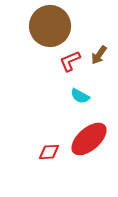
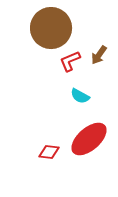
brown circle: moved 1 px right, 2 px down
red diamond: rotated 10 degrees clockwise
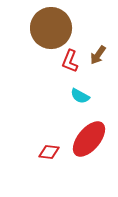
brown arrow: moved 1 px left
red L-shape: rotated 45 degrees counterclockwise
red ellipse: rotated 9 degrees counterclockwise
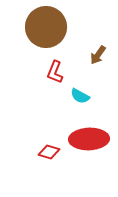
brown circle: moved 5 px left, 1 px up
red L-shape: moved 15 px left, 11 px down
red ellipse: rotated 48 degrees clockwise
red diamond: rotated 10 degrees clockwise
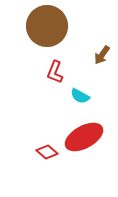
brown circle: moved 1 px right, 1 px up
brown arrow: moved 4 px right
red ellipse: moved 5 px left, 2 px up; rotated 27 degrees counterclockwise
red diamond: moved 2 px left; rotated 25 degrees clockwise
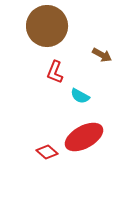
brown arrow: rotated 96 degrees counterclockwise
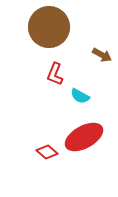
brown circle: moved 2 px right, 1 px down
red L-shape: moved 2 px down
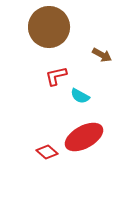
red L-shape: moved 1 px right, 2 px down; rotated 55 degrees clockwise
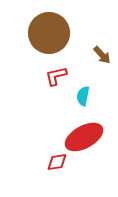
brown circle: moved 6 px down
brown arrow: rotated 18 degrees clockwise
cyan semicircle: moved 3 px right; rotated 72 degrees clockwise
red diamond: moved 10 px right, 10 px down; rotated 50 degrees counterclockwise
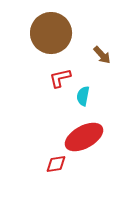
brown circle: moved 2 px right
red L-shape: moved 4 px right, 2 px down
red diamond: moved 1 px left, 2 px down
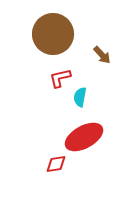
brown circle: moved 2 px right, 1 px down
cyan semicircle: moved 3 px left, 1 px down
